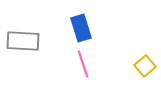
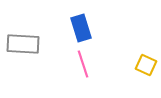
gray rectangle: moved 3 px down
yellow square: moved 1 px right, 1 px up; rotated 25 degrees counterclockwise
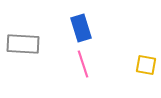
yellow square: rotated 15 degrees counterclockwise
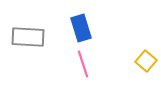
gray rectangle: moved 5 px right, 7 px up
yellow square: moved 4 px up; rotated 30 degrees clockwise
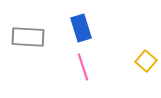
pink line: moved 3 px down
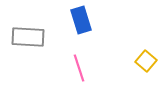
blue rectangle: moved 8 px up
pink line: moved 4 px left, 1 px down
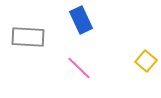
blue rectangle: rotated 8 degrees counterclockwise
pink line: rotated 28 degrees counterclockwise
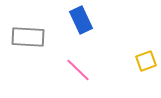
yellow square: rotated 30 degrees clockwise
pink line: moved 1 px left, 2 px down
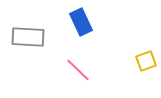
blue rectangle: moved 2 px down
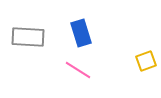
blue rectangle: moved 11 px down; rotated 8 degrees clockwise
pink line: rotated 12 degrees counterclockwise
